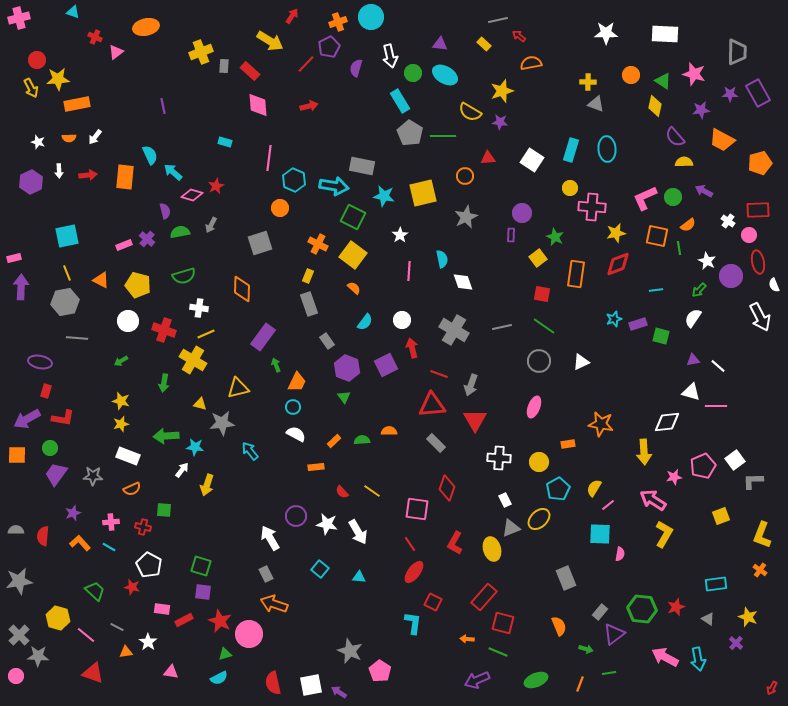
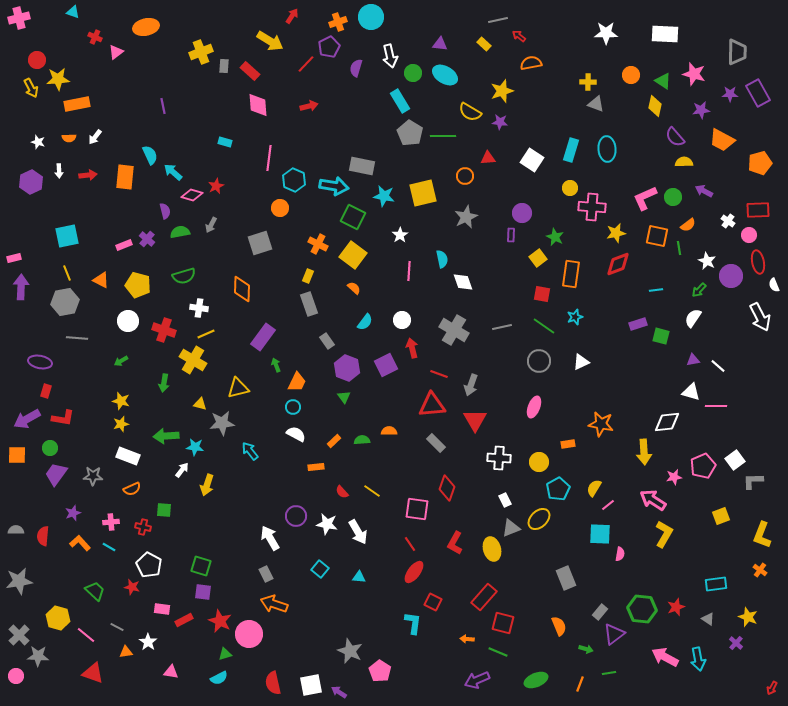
orange rectangle at (576, 274): moved 5 px left
cyan star at (614, 319): moved 39 px left, 2 px up
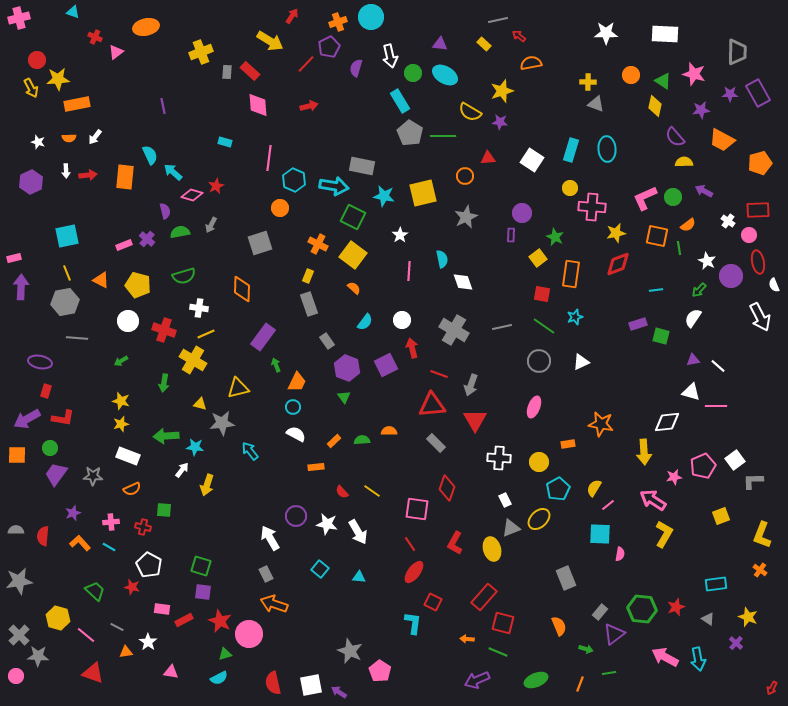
gray rectangle at (224, 66): moved 3 px right, 6 px down
white arrow at (59, 171): moved 7 px right
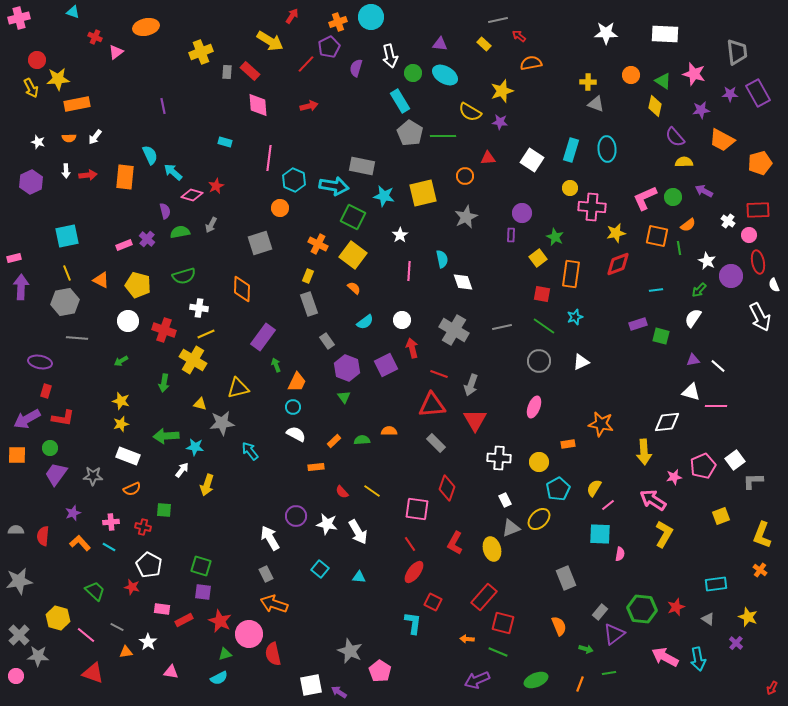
gray trapezoid at (737, 52): rotated 8 degrees counterclockwise
cyan semicircle at (365, 322): rotated 18 degrees clockwise
red semicircle at (273, 683): moved 29 px up
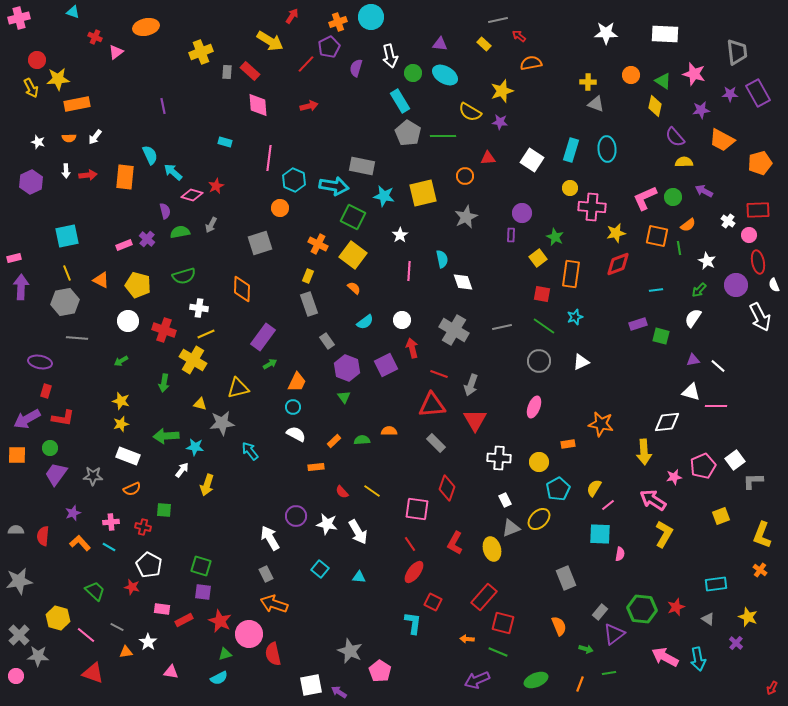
gray pentagon at (410, 133): moved 2 px left
purple circle at (731, 276): moved 5 px right, 9 px down
green arrow at (276, 365): moved 6 px left, 1 px up; rotated 80 degrees clockwise
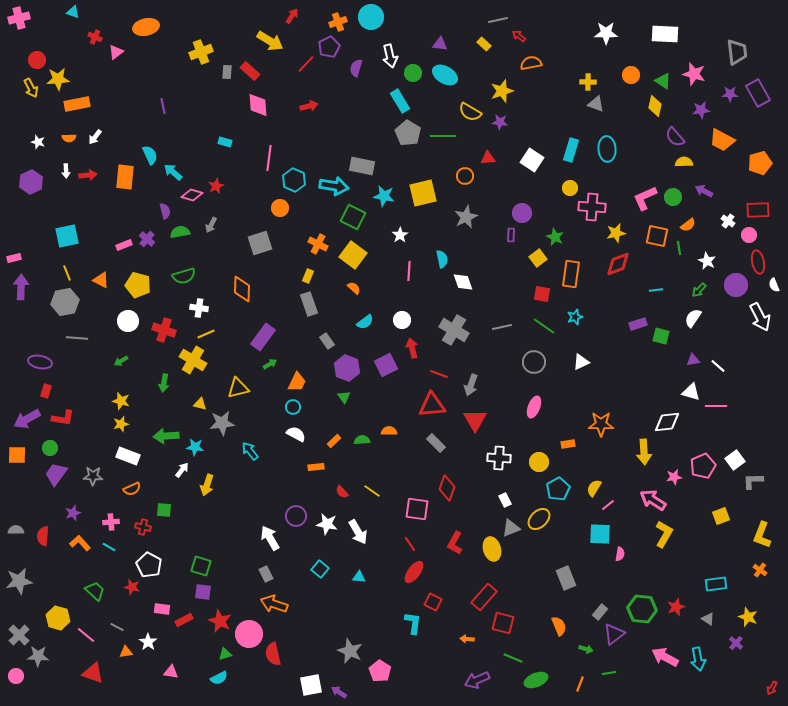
gray circle at (539, 361): moved 5 px left, 1 px down
orange star at (601, 424): rotated 10 degrees counterclockwise
green line at (498, 652): moved 15 px right, 6 px down
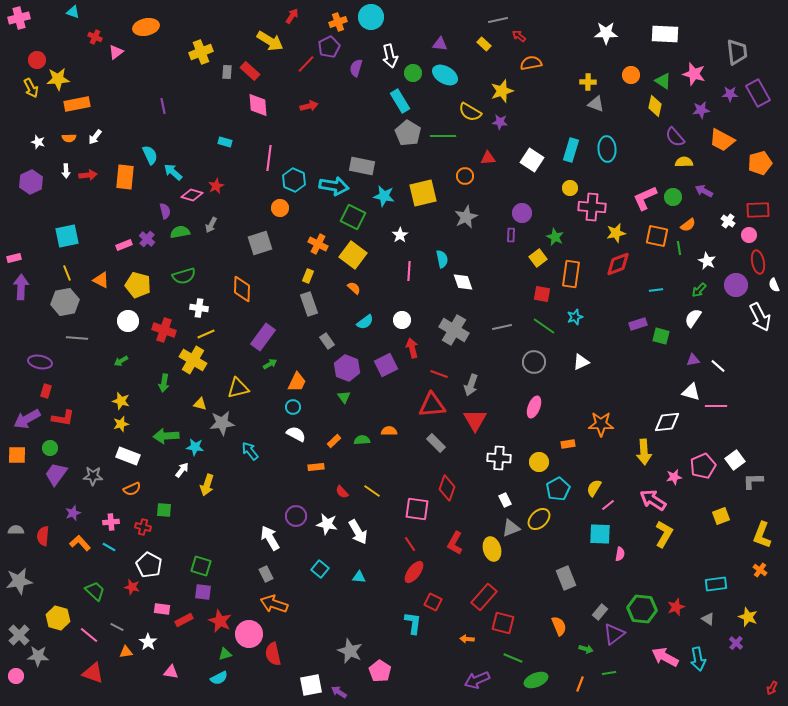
pink line at (86, 635): moved 3 px right
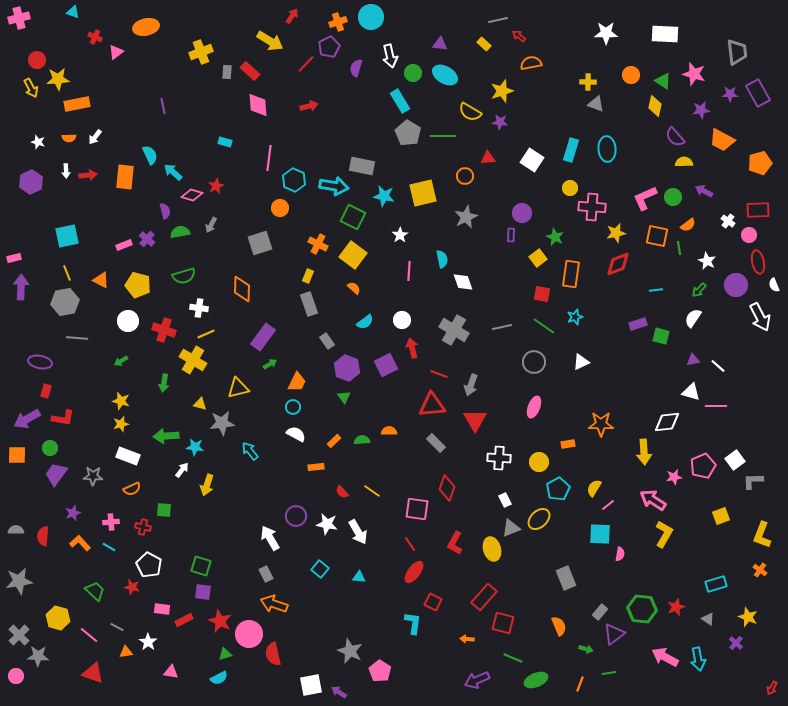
cyan rectangle at (716, 584): rotated 10 degrees counterclockwise
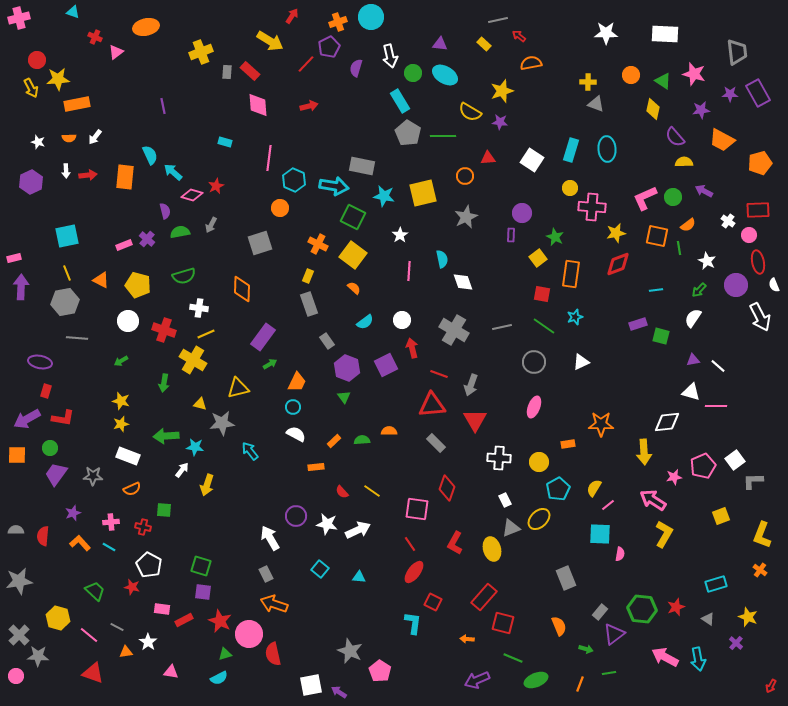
yellow diamond at (655, 106): moved 2 px left, 3 px down
white arrow at (358, 532): moved 2 px up; rotated 85 degrees counterclockwise
red arrow at (772, 688): moved 1 px left, 2 px up
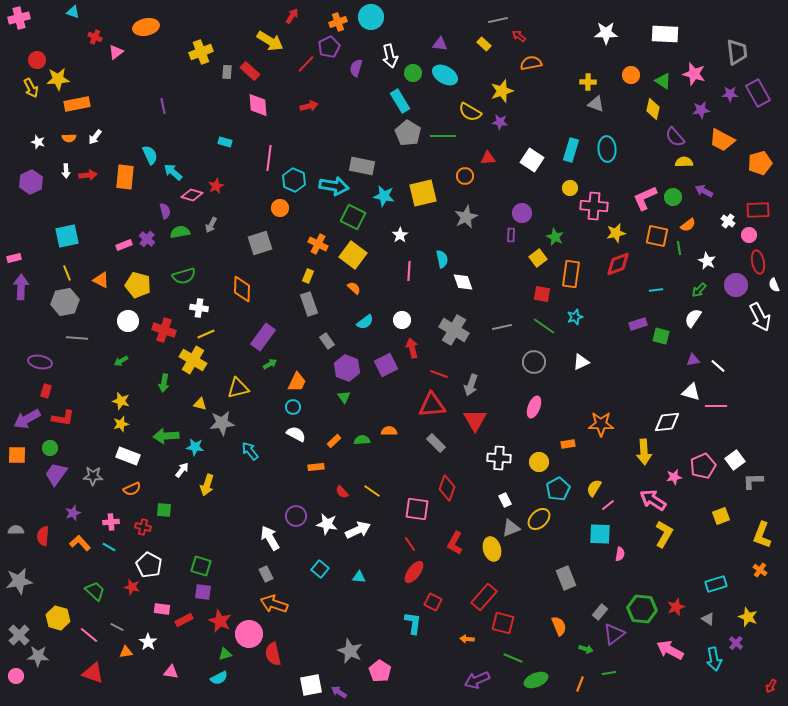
pink cross at (592, 207): moved 2 px right, 1 px up
pink arrow at (665, 657): moved 5 px right, 7 px up
cyan arrow at (698, 659): moved 16 px right
